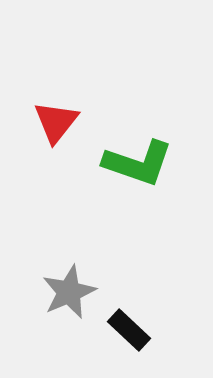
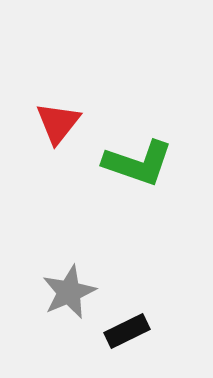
red triangle: moved 2 px right, 1 px down
black rectangle: moved 2 px left, 1 px down; rotated 69 degrees counterclockwise
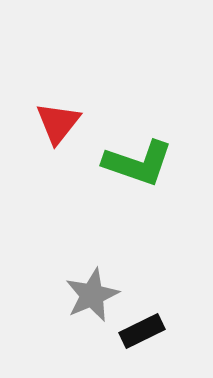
gray star: moved 23 px right, 3 px down
black rectangle: moved 15 px right
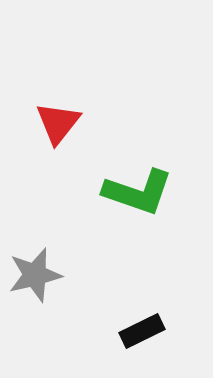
green L-shape: moved 29 px down
gray star: moved 57 px left, 20 px up; rotated 10 degrees clockwise
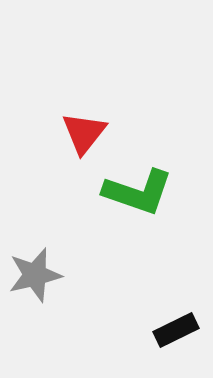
red triangle: moved 26 px right, 10 px down
black rectangle: moved 34 px right, 1 px up
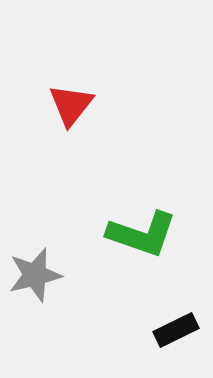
red triangle: moved 13 px left, 28 px up
green L-shape: moved 4 px right, 42 px down
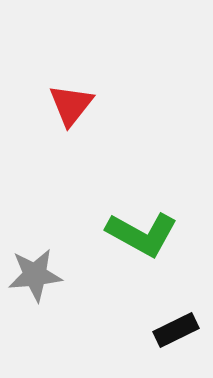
green L-shape: rotated 10 degrees clockwise
gray star: rotated 8 degrees clockwise
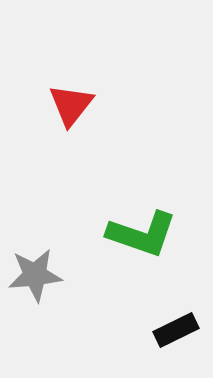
green L-shape: rotated 10 degrees counterclockwise
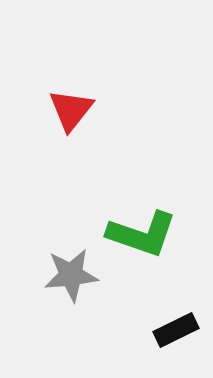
red triangle: moved 5 px down
gray star: moved 36 px right
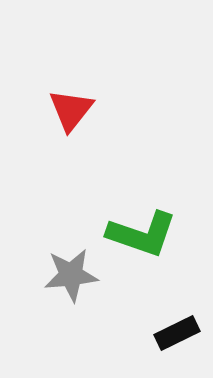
black rectangle: moved 1 px right, 3 px down
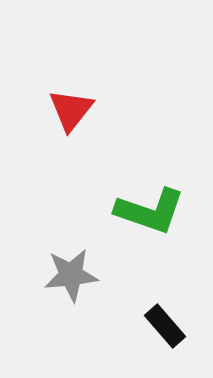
green L-shape: moved 8 px right, 23 px up
black rectangle: moved 12 px left, 7 px up; rotated 75 degrees clockwise
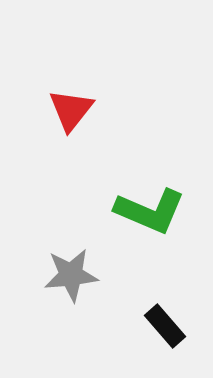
green L-shape: rotated 4 degrees clockwise
